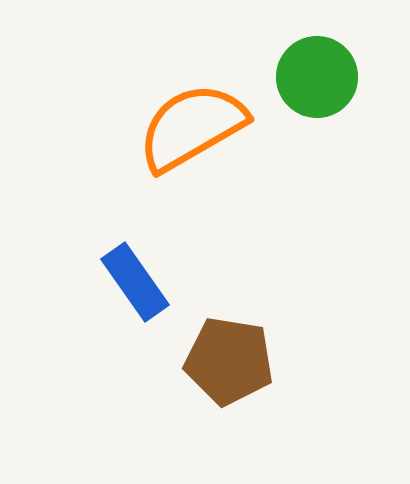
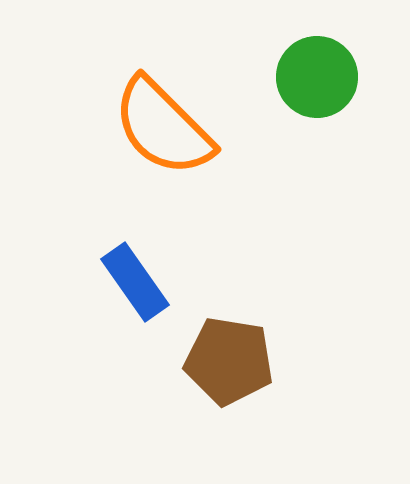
orange semicircle: moved 29 px left; rotated 105 degrees counterclockwise
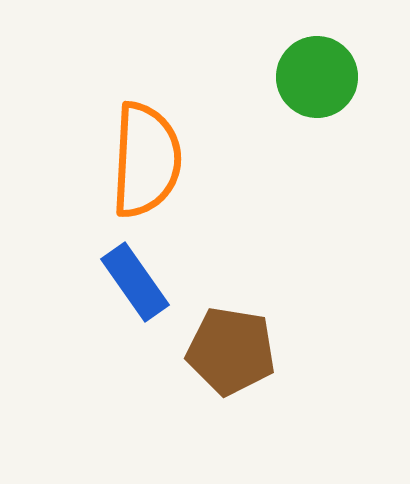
orange semicircle: moved 17 px left, 33 px down; rotated 132 degrees counterclockwise
brown pentagon: moved 2 px right, 10 px up
